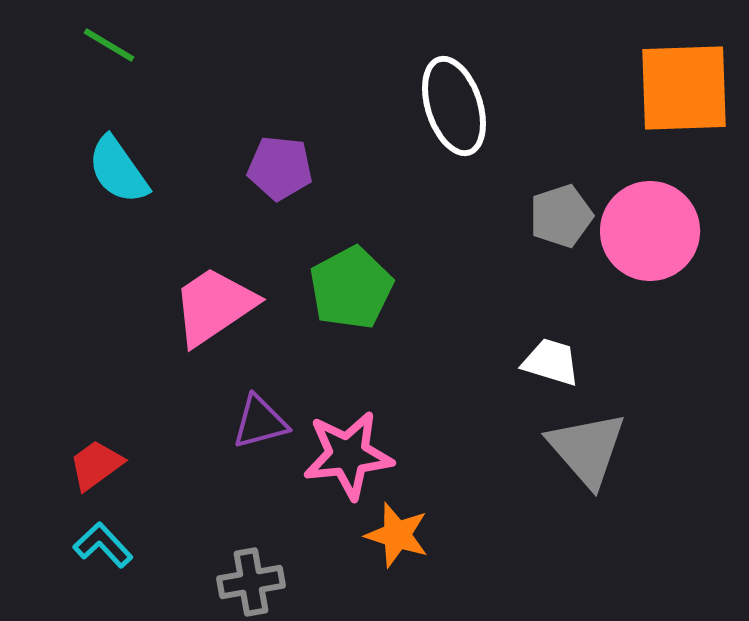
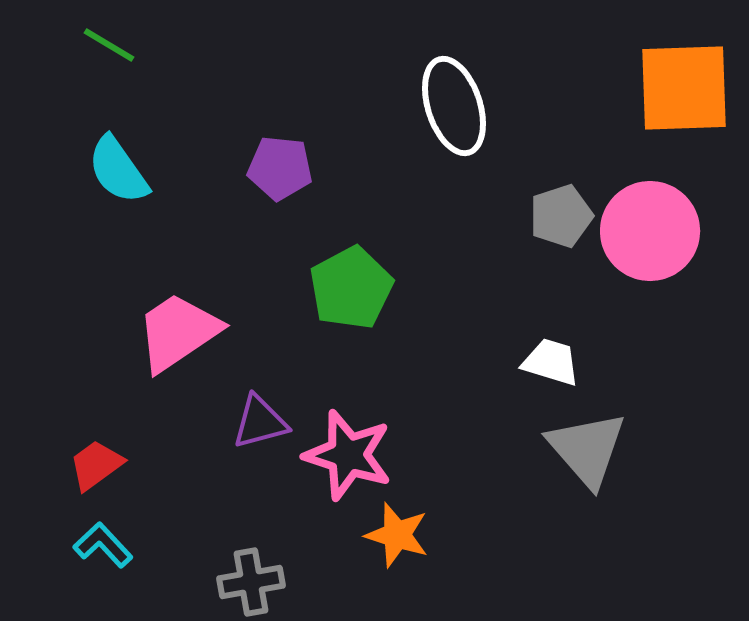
pink trapezoid: moved 36 px left, 26 px down
pink star: rotated 24 degrees clockwise
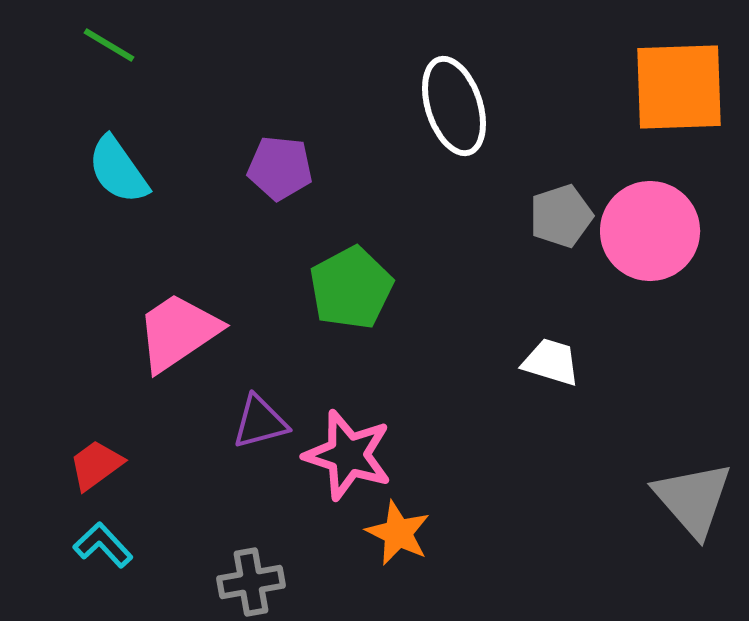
orange square: moved 5 px left, 1 px up
gray triangle: moved 106 px right, 50 px down
orange star: moved 1 px right, 2 px up; rotated 8 degrees clockwise
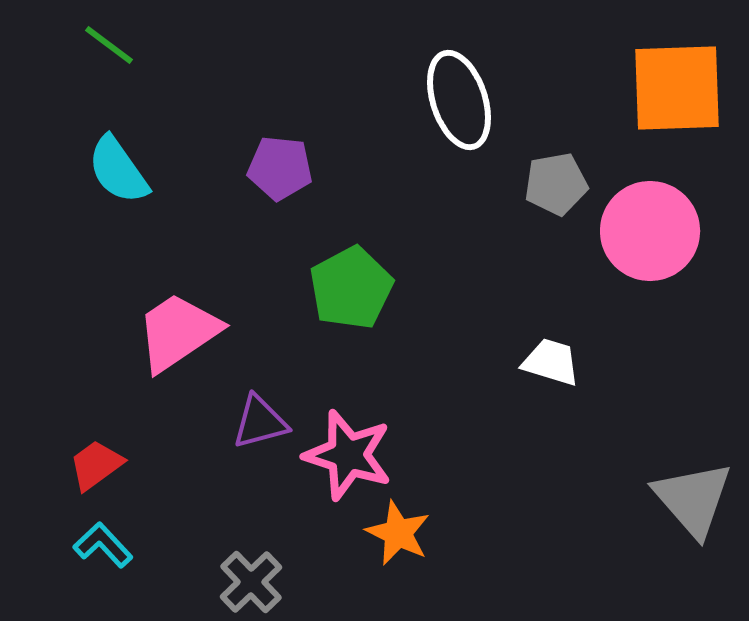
green line: rotated 6 degrees clockwise
orange square: moved 2 px left, 1 px down
white ellipse: moved 5 px right, 6 px up
gray pentagon: moved 5 px left, 32 px up; rotated 8 degrees clockwise
gray cross: rotated 34 degrees counterclockwise
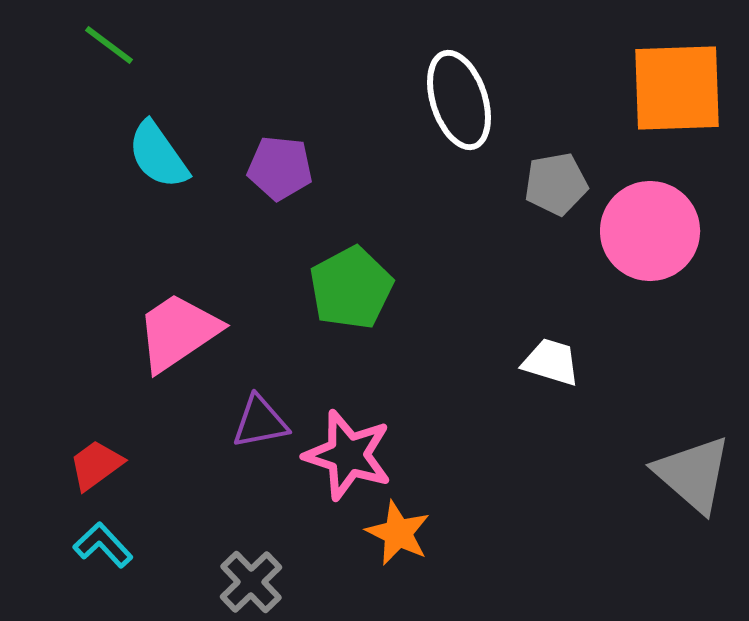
cyan semicircle: moved 40 px right, 15 px up
purple triangle: rotated 4 degrees clockwise
gray triangle: moved 25 px up; rotated 8 degrees counterclockwise
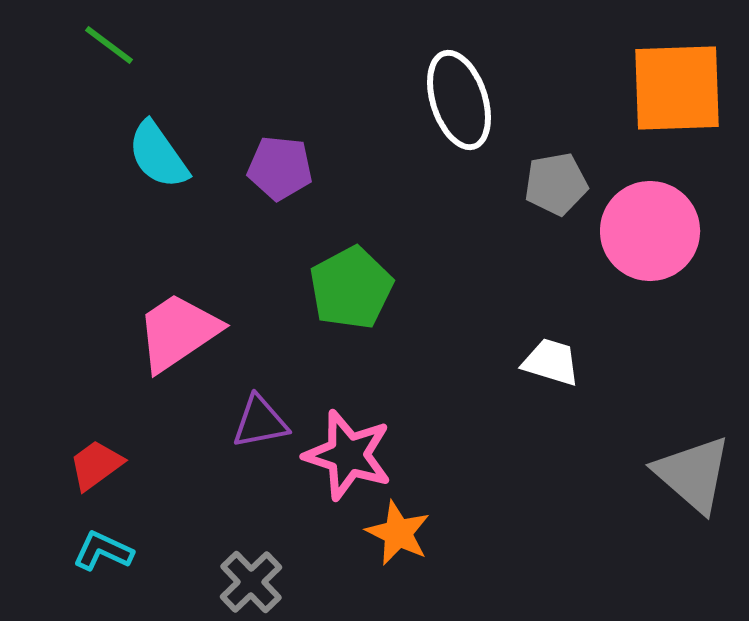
cyan L-shape: moved 6 px down; rotated 22 degrees counterclockwise
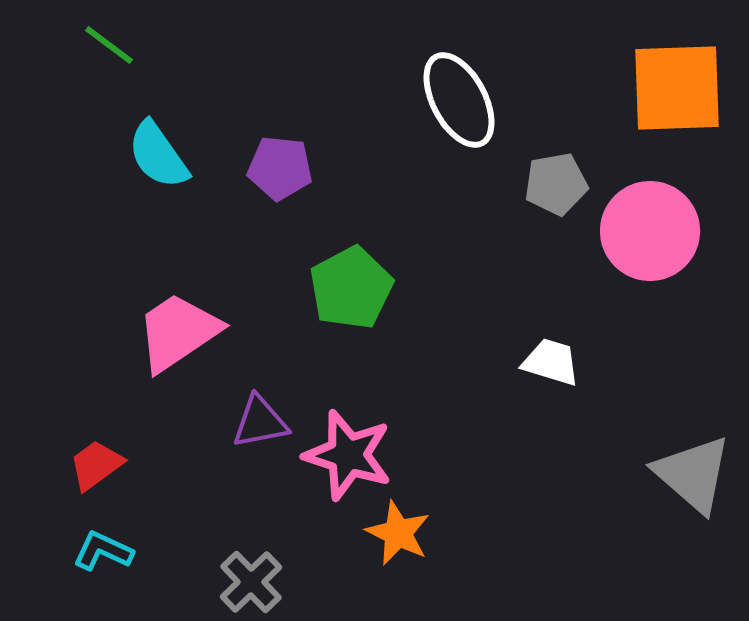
white ellipse: rotated 10 degrees counterclockwise
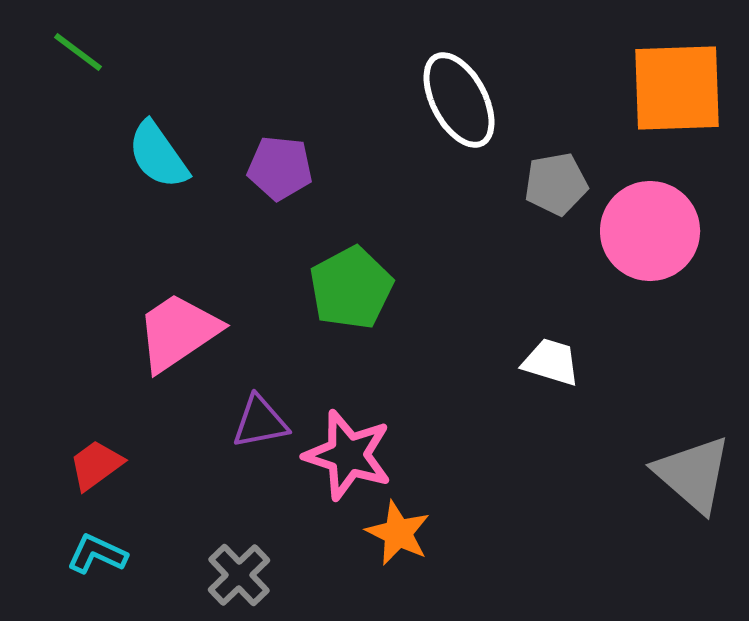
green line: moved 31 px left, 7 px down
cyan L-shape: moved 6 px left, 3 px down
gray cross: moved 12 px left, 7 px up
